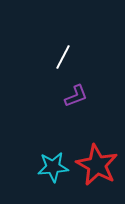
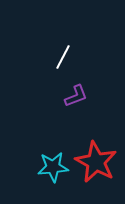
red star: moved 1 px left, 3 px up
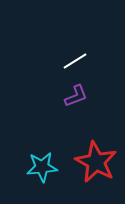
white line: moved 12 px right, 4 px down; rotated 30 degrees clockwise
cyan star: moved 11 px left
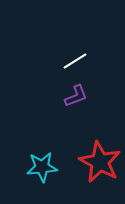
red star: moved 4 px right
